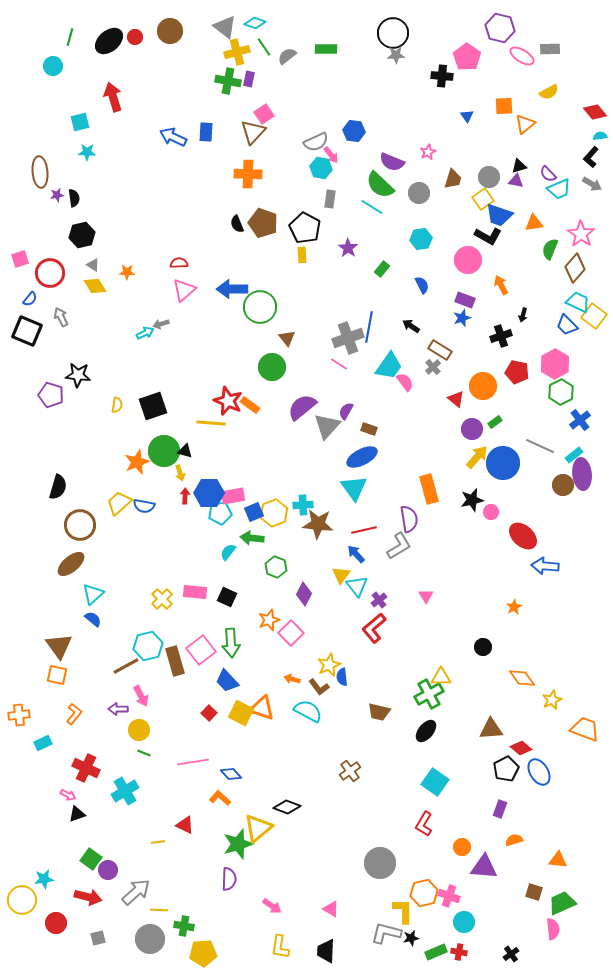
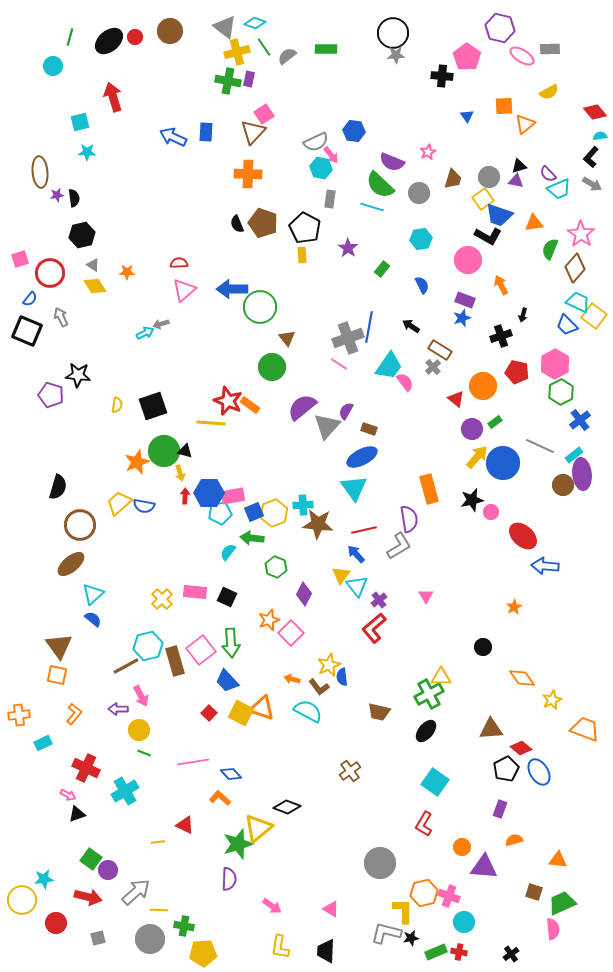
cyan line at (372, 207): rotated 15 degrees counterclockwise
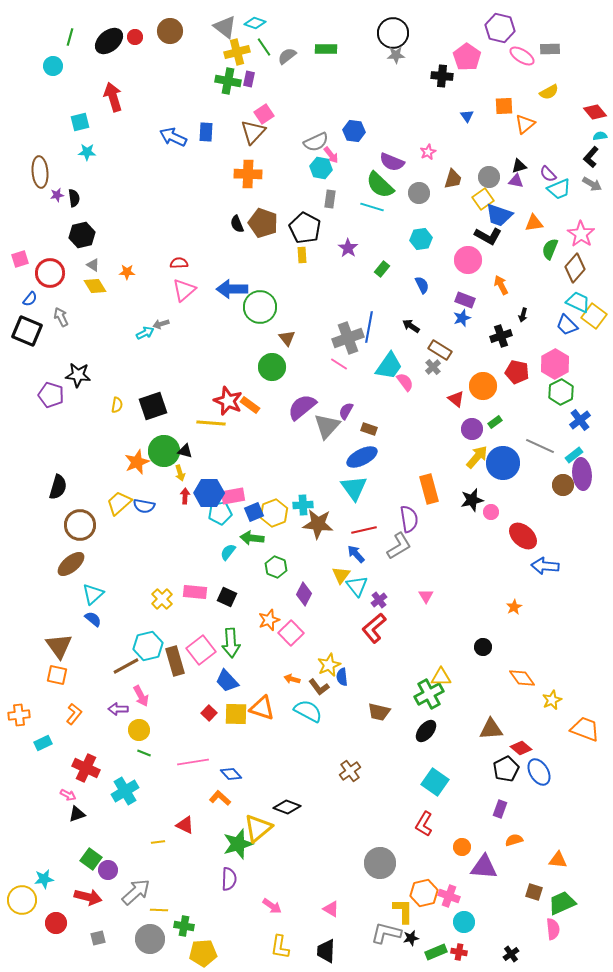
yellow square at (241, 713): moved 5 px left, 1 px down; rotated 25 degrees counterclockwise
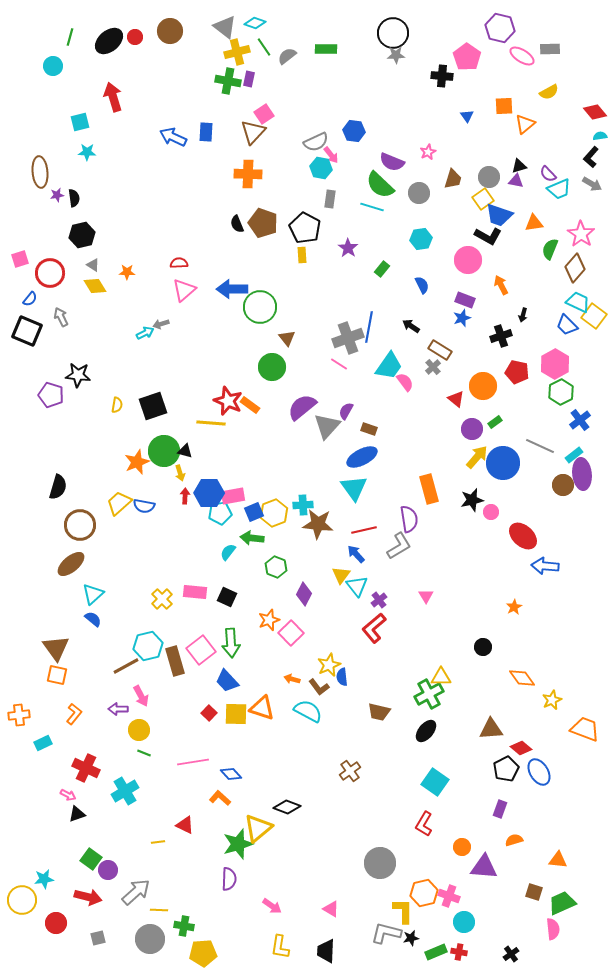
brown triangle at (59, 646): moved 3 px left, 2 px down
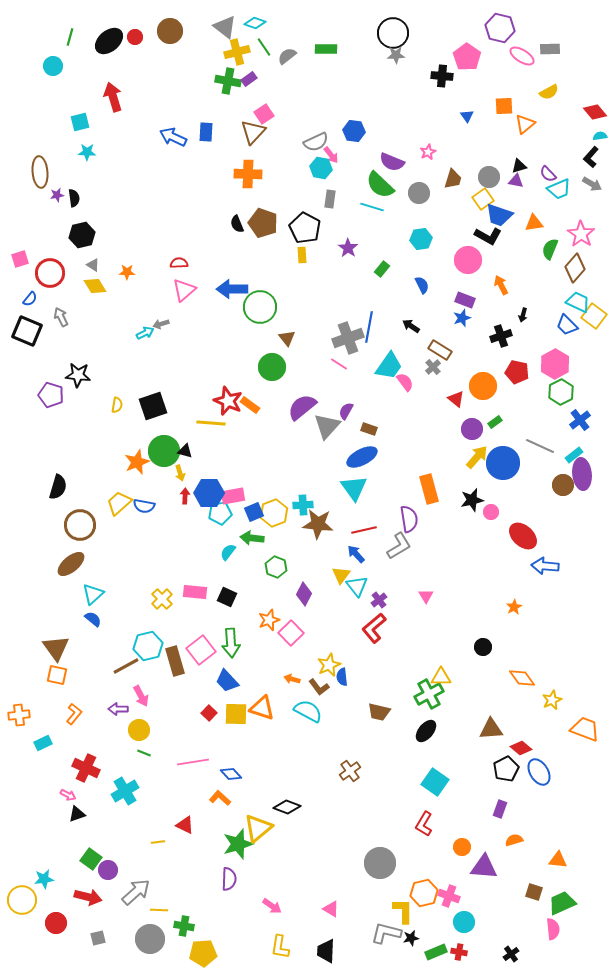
purple rectangle at (249, 79): rotated 42 degrees clockwise
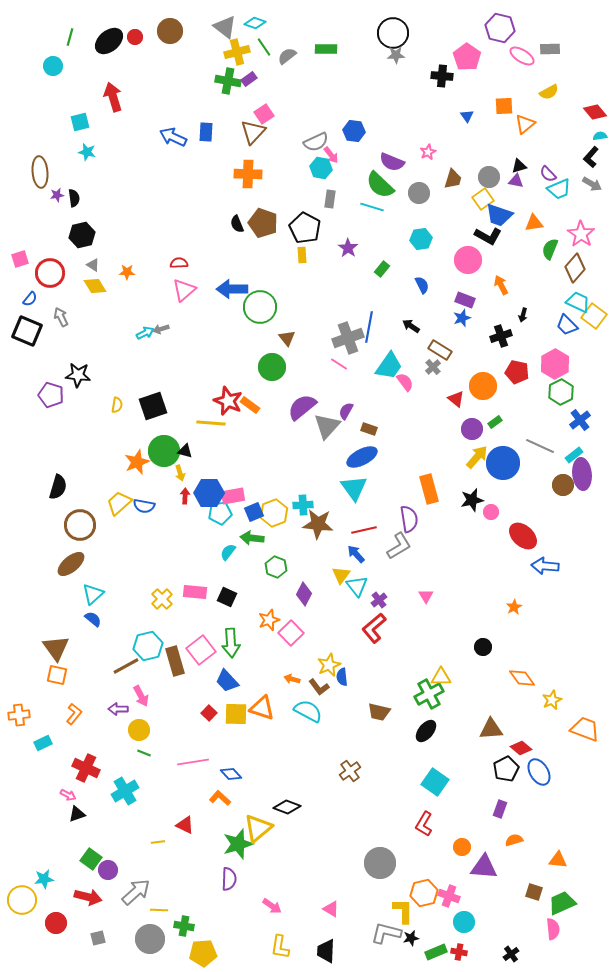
cyan star at (87, 152): rotated 12 degrees clockwise
gray arrow at (161, 324): moved 5 px down
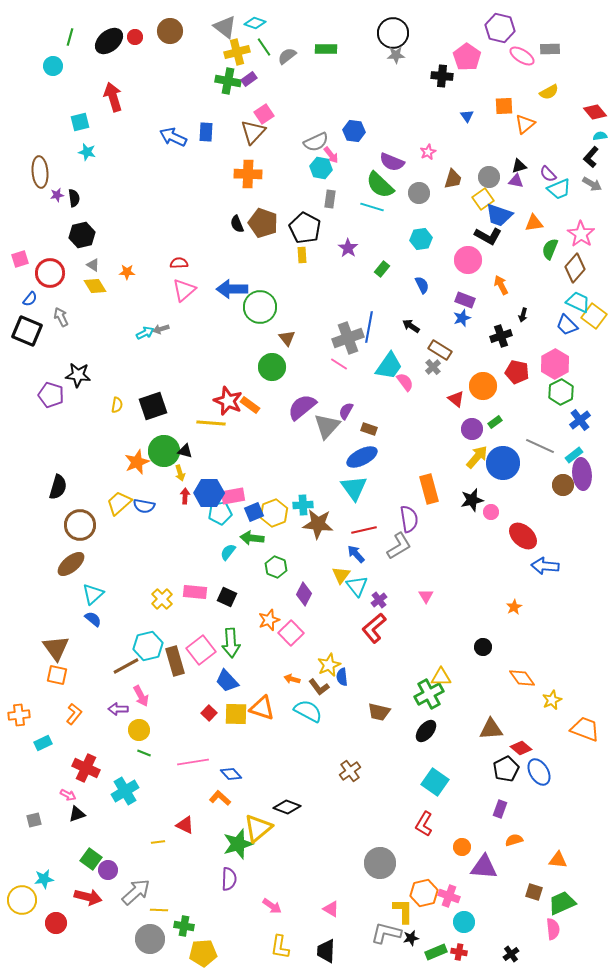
gray square at (98, 938): moved 64 px left, 118 px up
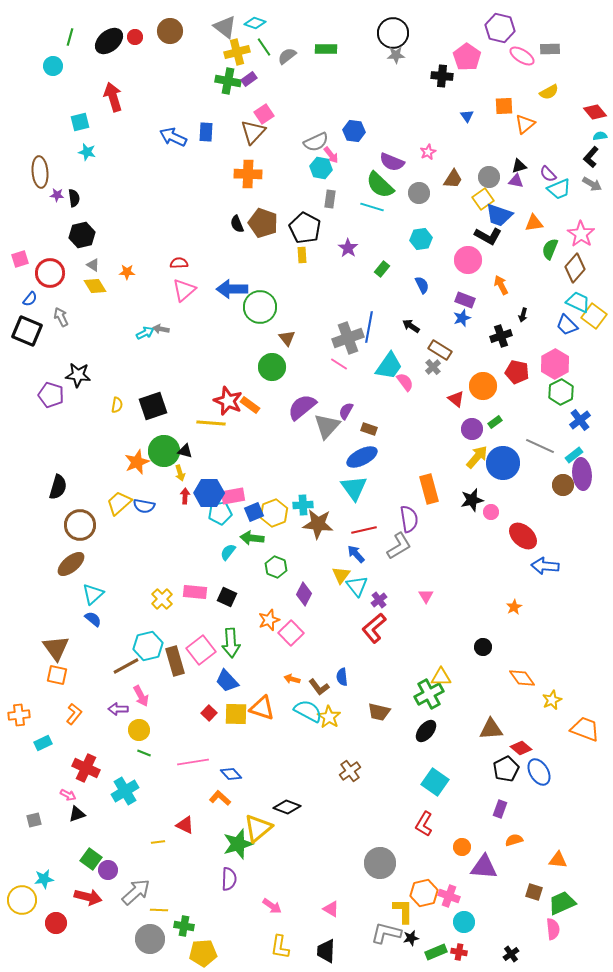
brown trapezoid at (453, 179): rotated 15 degrees clockwise
purple star at (57, 195): rotated 16 degrees clockwise
gray arrow at (161, 329): rotated 28 degrees clockwise
yellow star at (329, 665): moved 52 px down; rotated 15 degrees counterclockwise
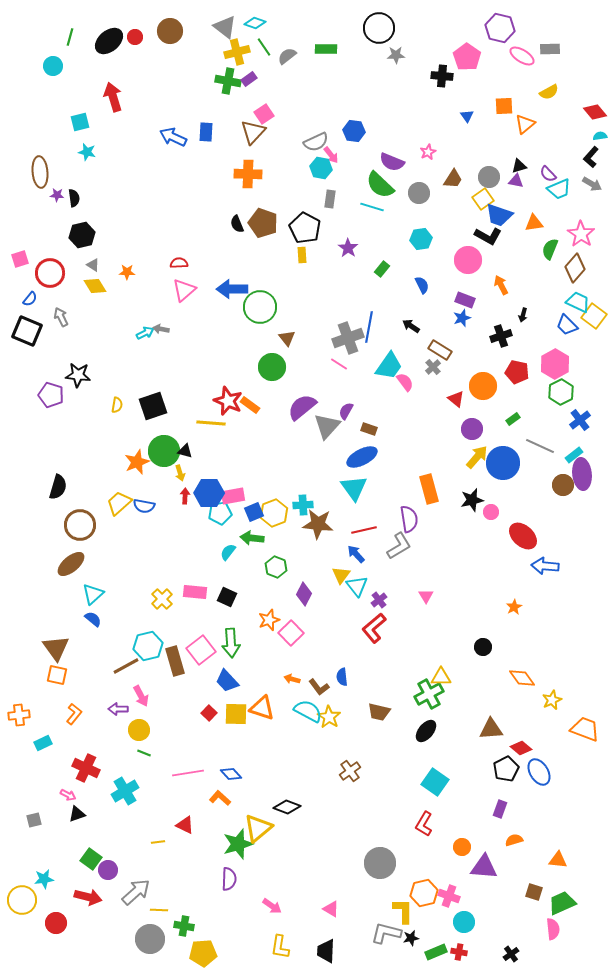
black circle at (393, 33): moved 14 px left, 5 px up
green rectangle at (495, 422): moved 18 px right, 3 px up
pink line at (193, 762): moved 5 px left, 11 px down
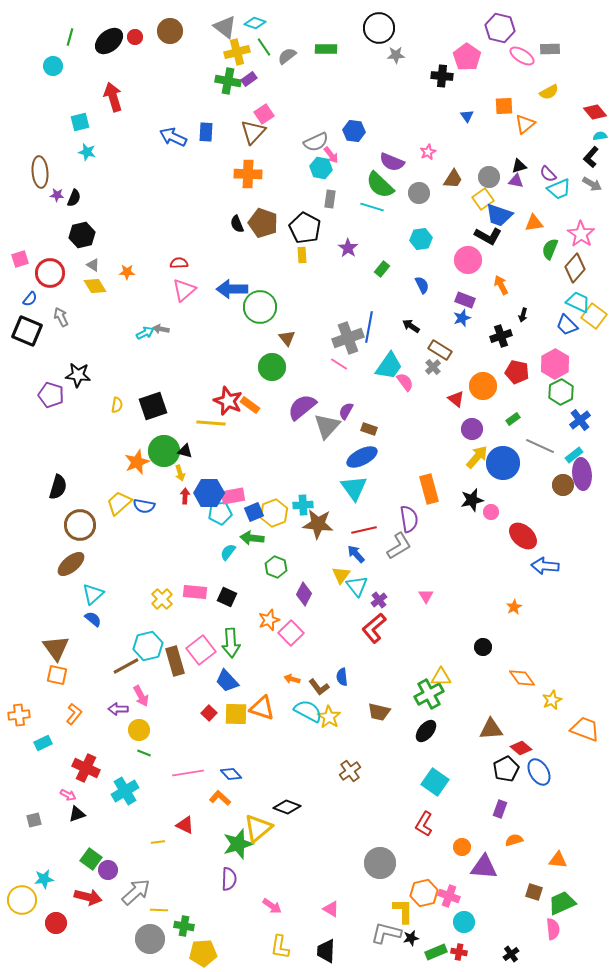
black semicircle at (74, 198): rotated 30 degrees clockwise
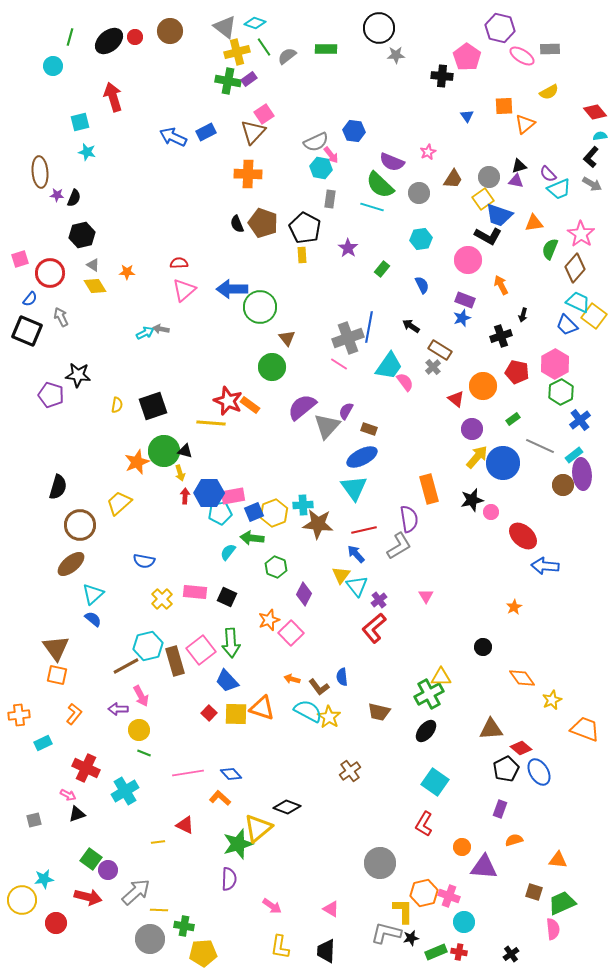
blue rectangle at (206, 132): rotated 60 degrees clockwise
blue semicircle at (144, 506): moved 55 px down
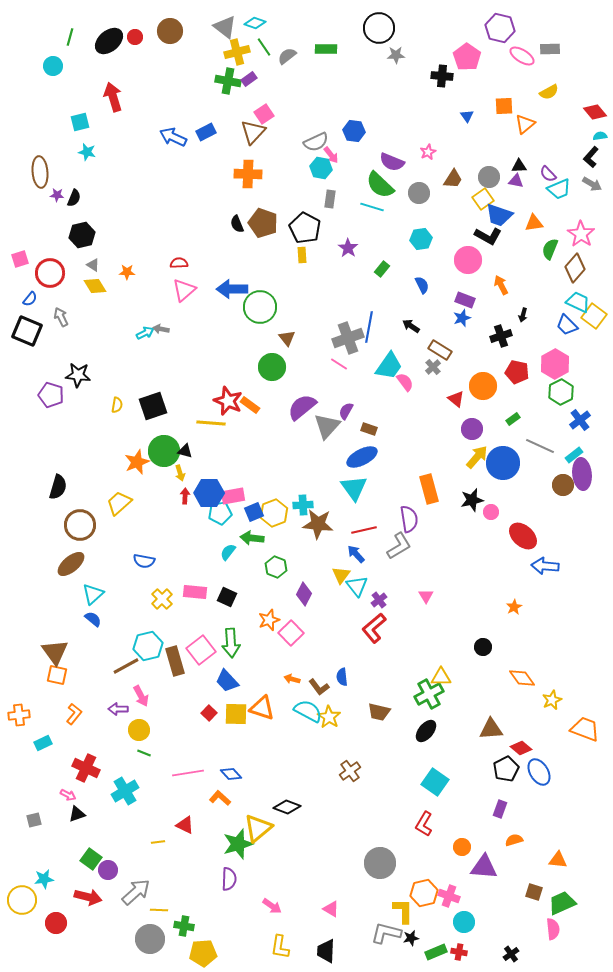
black triangle at (519, 166): rotated 14 degrees clockwise
brown triangle at (56, 648): moved 1 px left, 4 px down
